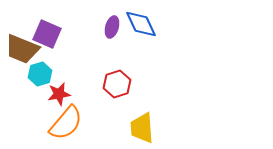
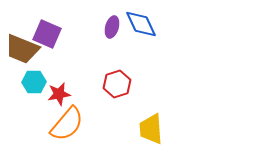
cyan hexagon: moved 6 px left, 8 px down; rotated 15 degrees clockwise
orange semicircle: moved 1 px right, 1 px down
yellow trapezoid: moved 9 px right, 1 px down
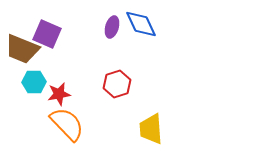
orange semicircle: rotated 84 degrees counterclockwise
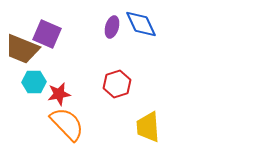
yellow trapezoid: moved 3 px left, 2 px up
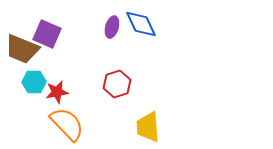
red star: moved 2 px left, 2 px up
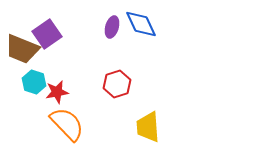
purple square: rotated 32 degrees clockwise
cyan hexagon: rotated 20 degrees clockwise
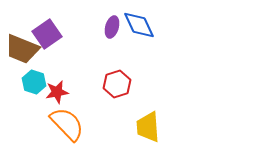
blue diamond: moved 2 px left, 1 px down
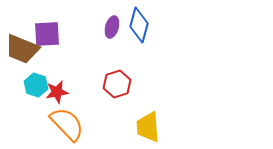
blue diamond: rotated 40 degrees clockwise
purple square: rotated 32 degrees clockwise
cyan hexagon: moved 2 px right, 3 px down
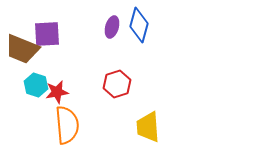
orange semicircle: moved 1 px down; rotated 39 degrees clockwise
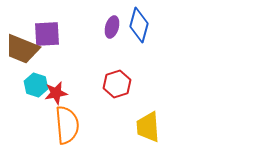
red star: moved 1 px left, 1 px down
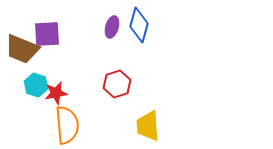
yellow trapezoid: moved 1 px up
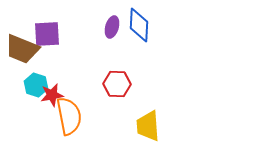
blue diamond: rotated 12 degrees counterclockwise
red hexagon: rotated 20 degrees clockwise
red star: moved 4 px left, 2 px down
orange semicircle: moved 2 px right, 9 px up; rotated 6 degrees counterclockwise
